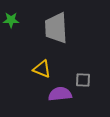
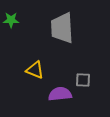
gray trapezoid: moved 6 px right
yellow triangle: moved 7 px left, 1 px down
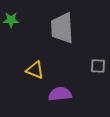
gray square: moved 15 px right, 14 px up
